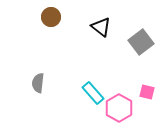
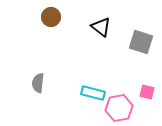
gray square: rotated 35 degrees counterclockwise
cyan rectangle: rotated 35 degrees counterclockwise
pink hexagon: rotated 20 degrees clockwise
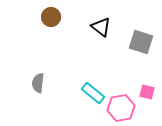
cyan rectangle: rotated 25 degrees clockwise
pink hexagon: moved 2 px right
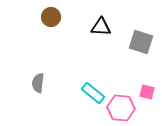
black triangle: rotated 35 degrees counterclockwise
pink hexagon: rotated 16 degrees clockwise
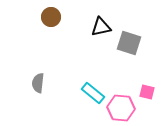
black triangle: rotated 15 degrees counterclockwise
gray square: moved 12 px left, 1 px down
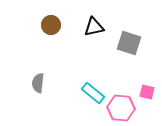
brown circle: moved 8 px down
black triangle: moved 7 px left
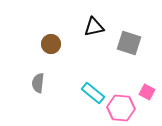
brown circle: moved 19 px down
pink square: rotated 14 degrees clockwise
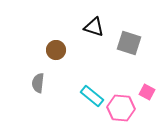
black triangle: rotated 30 degrees clockwise
brown circle: moved 5 px right, 6 px down
cyan rectangle: moved 1 px left, 3 px down
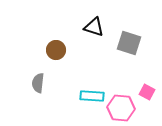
cyan rectangle: rotated 35 degrees counterclockwise
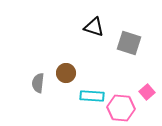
brown circle: moved 10 px right, 23 px down
pink square: rotated 21 degrees clockwise
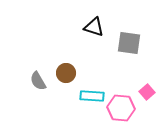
gray square: rotated 10 degrees counterclockwise
gray semicircle: moved 2 px up; rotated 36 degrees counterclockwise
